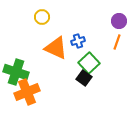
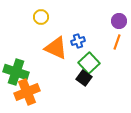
yellow circle: moved 1 px left
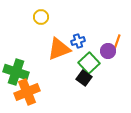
purple circle: moved 11 px left, 30 px down
orange triangle: moved 3 px right, 1 px down; rotated 45 degrees counterclockwise
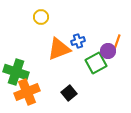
green square: moved 7 px right; rotated 15 degrees clockwise
black square: moved 15 px left, 15 px down; rotated 14 degrees clockwise
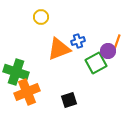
black square: moved 7 px down; rotated 21 degrees clockwise
